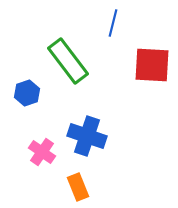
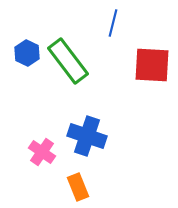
blue hexagon: moved 40 px up; rotated 15 degrees counterclockwise
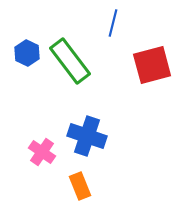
green rectangle: moved 2 px right
red square: rotated 18 degrees counterclockwise
orange rectangle: moved 2 px right, 1 px up
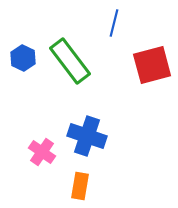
blue line: moved 1 px right
blue hexagon: moved 4 px left, 5 px down
orange rectangle: rotated 32 degrees clockwise
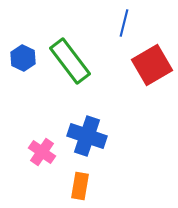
blue line: moved 10 px right
red square: rotated 15 degrees counterclockwise
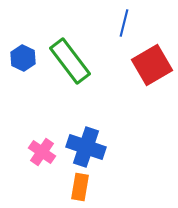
blue cross: moved 1 px left, 11 px down
orange rectangle: moved 1 px down
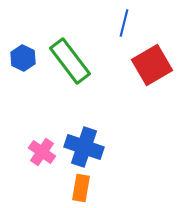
blue cross: moved 2 px left
orange rectangle: moved 1 px right, 1 px down
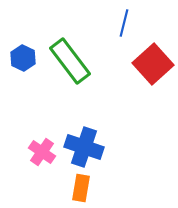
red square: moved 1 px right, 1 px up; rotated 12 degrees counterclockwise
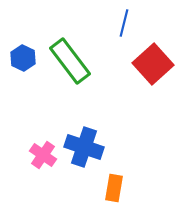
pink cross: moved 1 px right, 3 px down
orange rectangle: moved 33 px right
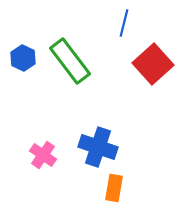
blue cross: moved 14 px right
